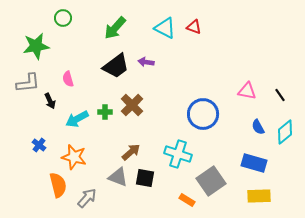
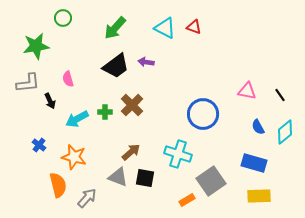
orange rectangle: rotated 63 degrees counterclockwise
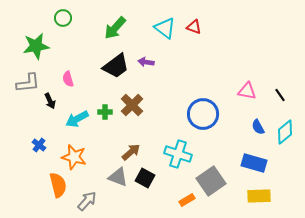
cyan triangle: rotated 10 degrees clockwise
black square: rotated 18 degrees clockwise
gray arrow: moved 3 px down
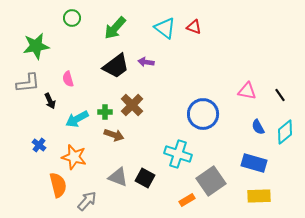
green circle: moved 9 px right
brown arrow: moved 17 px left, 17 px up; rotated 60 degrees clockwise
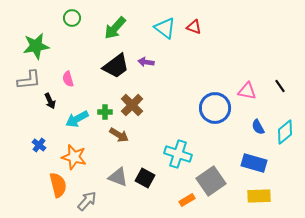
gray L-shape: moved 1 px right, 3 px up
black line: moved 9 px up
blue circle: moved 12 px right, 6 px up
brown arrow: moved 5 px right; rotated 12 degrees clockwise
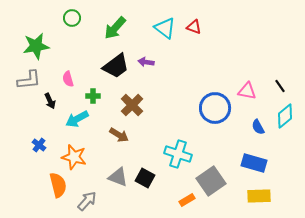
green cross: moved 12 px left, 16 px up
cyan diamond: moved 16 px up
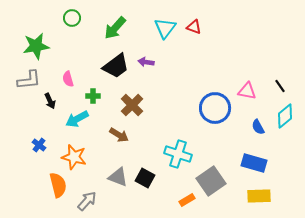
cyan triangle: rotated 30 degrees clockwise
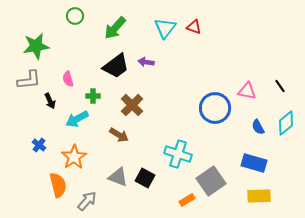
green circle: moved 3 px right, 2 px up
cyan diamond: moved 1 px right, 7 px down
orange star: rotated 25 degrees clockwise
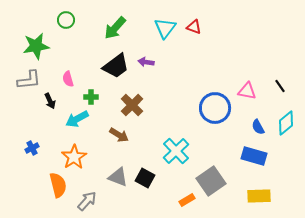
green circle: moved 9 px left, 4 px down
green cross: moved 2 px left, 1 px down
blue cross: moved 7 px left, 3 px down; rotated 24 degrees clockwise
cyan cross: moved 2 px left, 3 px up; rotated 28 degrees clockwise
blue rectangle: moved 7 px up
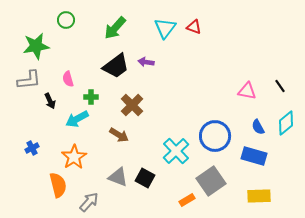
blue circle: moved 28 px down
gray arrow: moved 2 px right, 1 px down
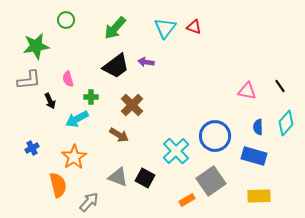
cyan diamond: rotated 10 degrees counterclockwise
blue semicircle: rotated 28 degrees clockwise
